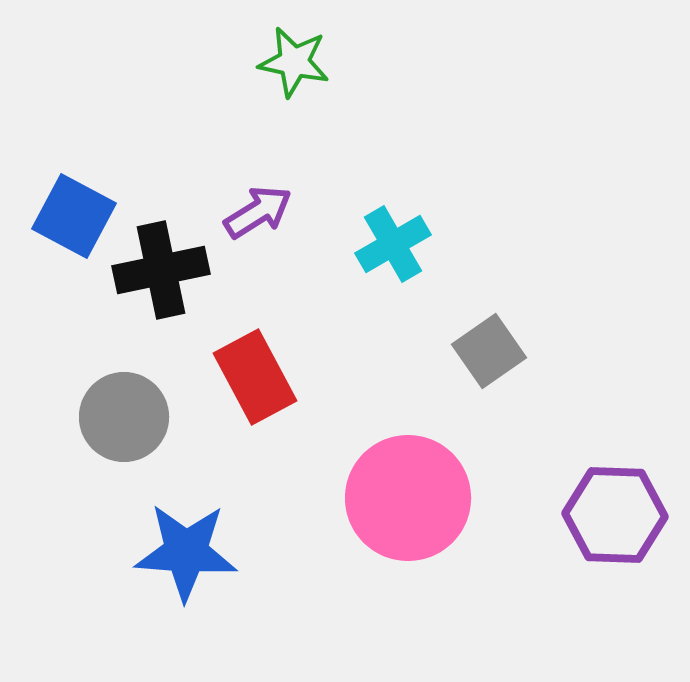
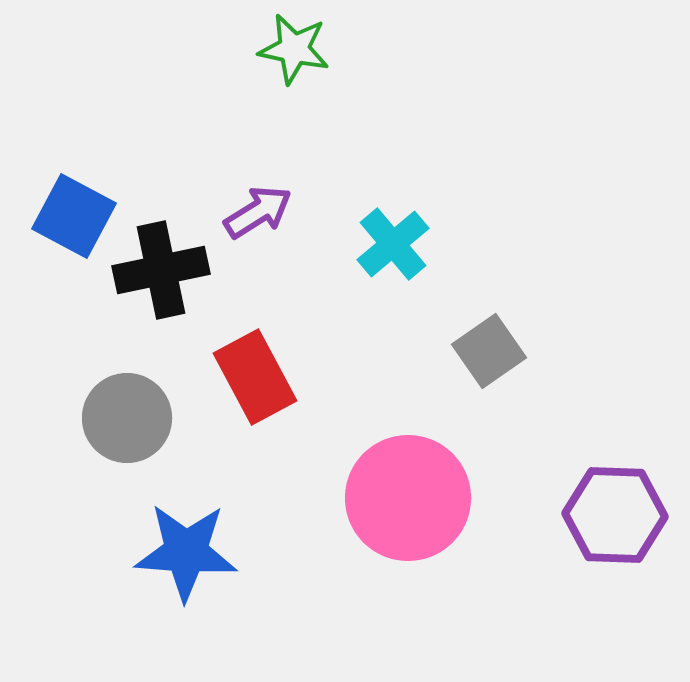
green star: moved 13 px up
cyan cross: rotated 10 degrees counterclockwise
gray circle: moved 3 px right, 1 px down
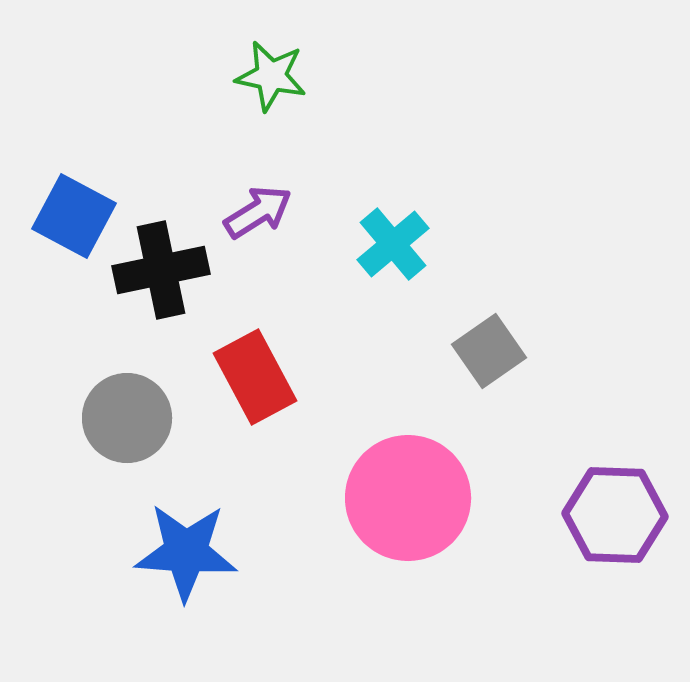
green star: moved 23 px left, 27 px down
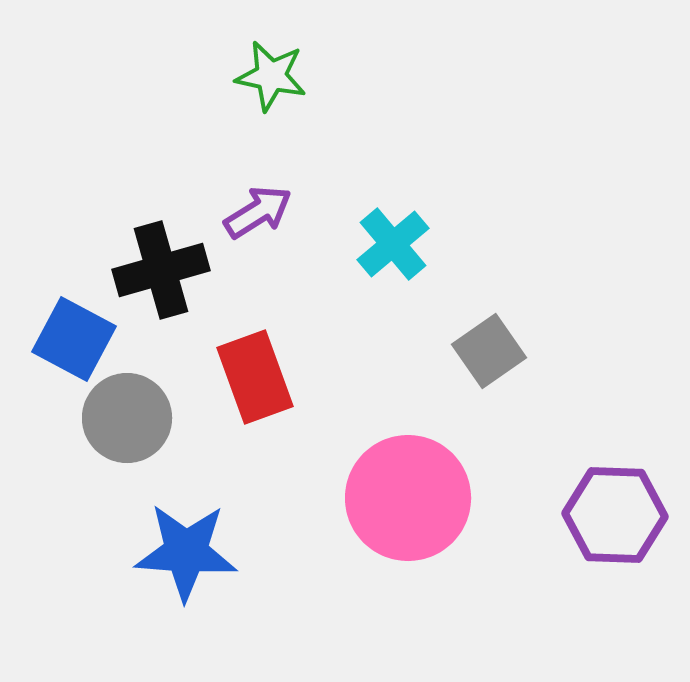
blue square: moved 123 px down
black cross: rotated 4 degrees counterclockwise
red rectangle: rotated 8 degrees clockwise
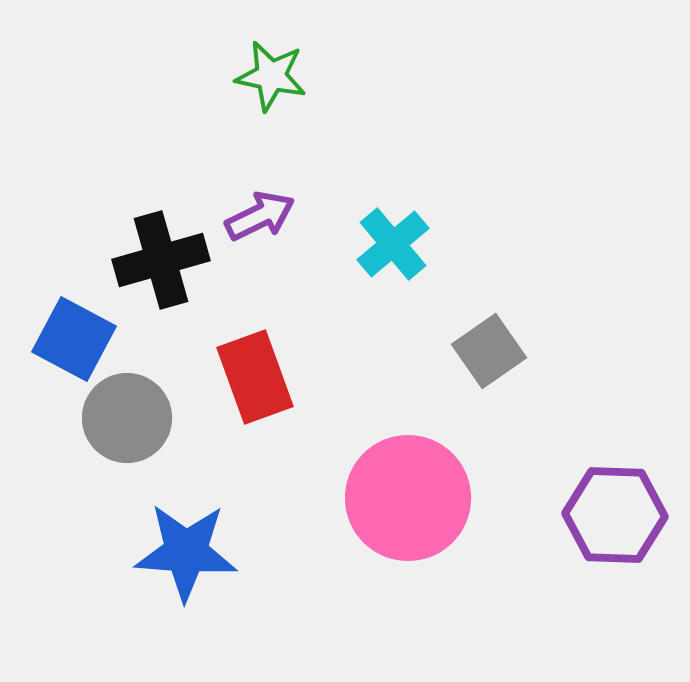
purple arrow: moved 2 px right, 4 px down; rotated 6 degrees clockwise
black cross: moved 10 px up
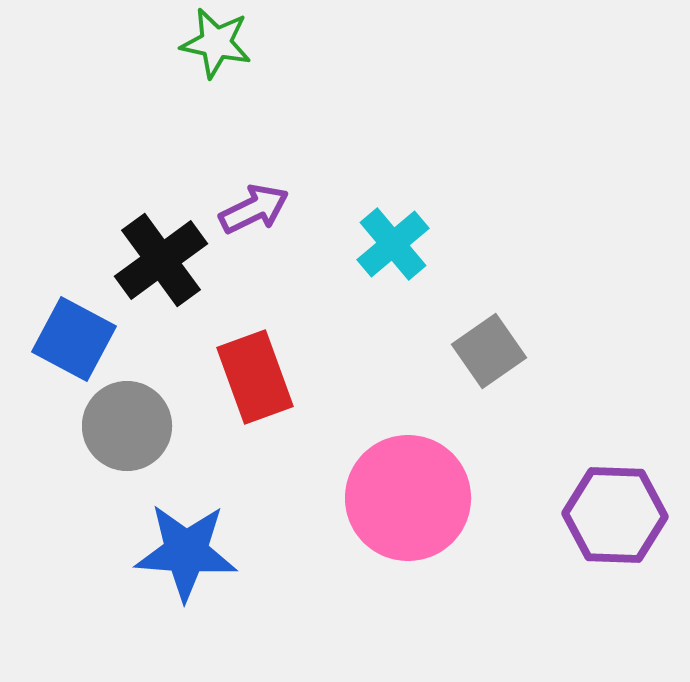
green star: moved 55 px left, 33 px up
purple arrow: moved 6 px left, 7 px up
black cross: rotated 20 degrees counterclockwise
gray circle: moved 8 px down
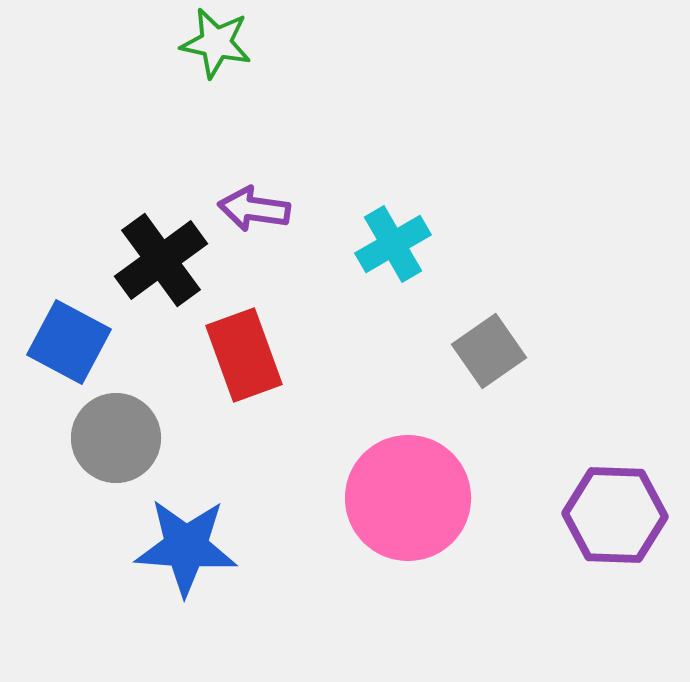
purple arrow: rotated 146 degrees counterclockwise
cyan cross: rotated 10 degrees clockwise
blue square: moved 5 px left, 3 px down
red rectangle: moved 11 px left, 22 px up
gray circle: moved 11 px left, 12 px down
blue star: moved 5 px up
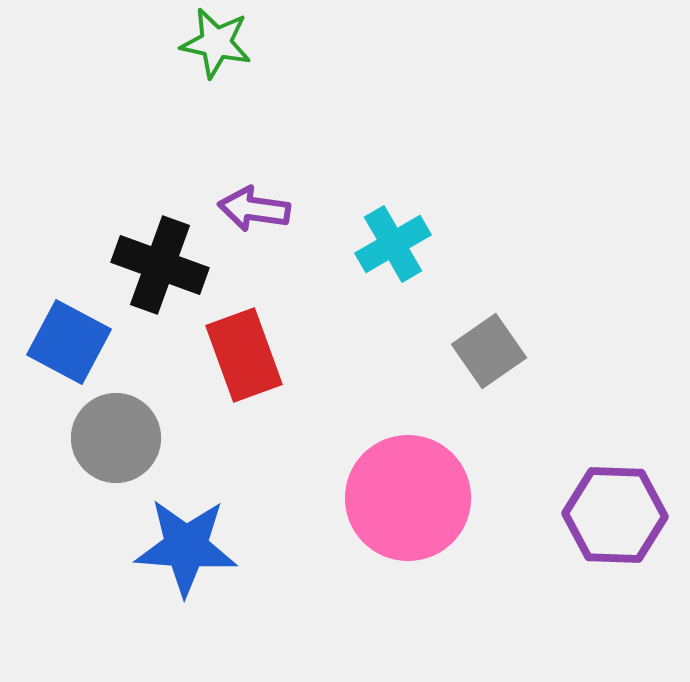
black cross: moved 1 px left, 5 px down; rotated 34 degrees counterclockwise
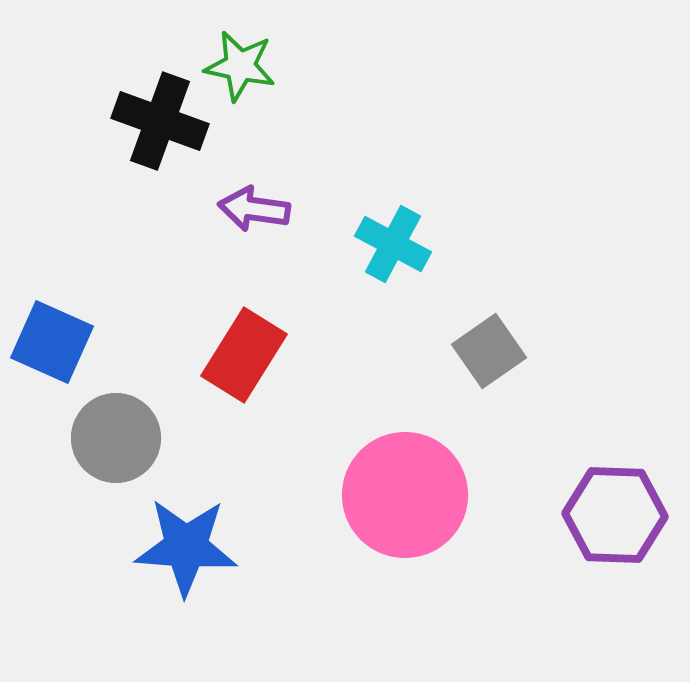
green star: moved 24 px right, 23 px down
cyan cross: rotated 32 degrees counterclockwise
black cross: moved 144 px up
blue square: moved 17 px left; rotated 4 degrees counterclockwise
red rectangle: rotated 52 degrees clockwise
pink circle: moved 3 px left, 3 px up
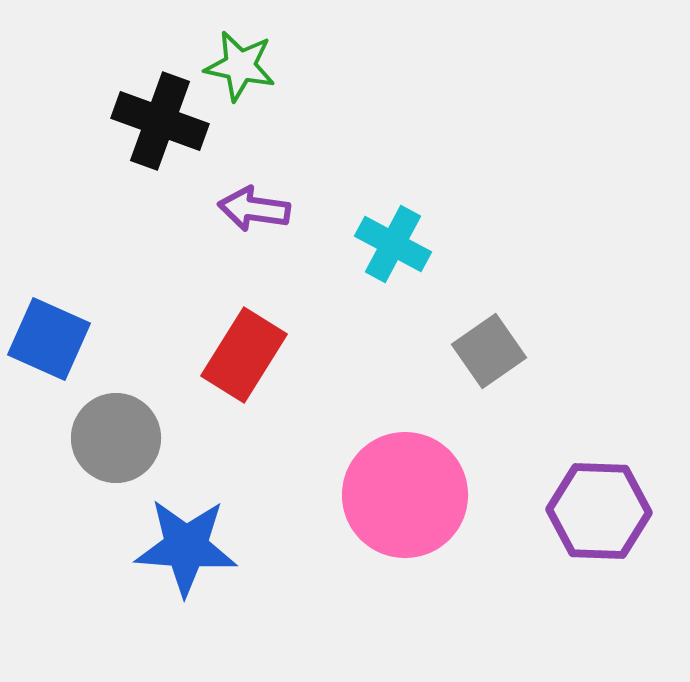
blue square: moved 3 px left, 3 px up
purple hexagon: moved 16 px left, 4 px up
